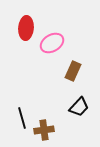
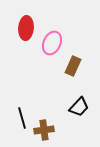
pink ellipse: rotated 35 degrees counterclockwise
brown rectangle: moved 5 px up
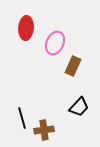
pink ellipse: moved 3 px right
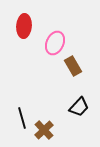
red ellipse: moved 2 px left, 2 px up
brown rectangle: rotated 54 degrees counterclockwise
brown cross: rotated 36 degrees counterclockwise
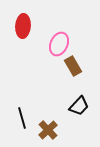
red ellipse: moved 1 px left
pink ellipse: moved 4 px right, 1 px down
black trapezoid: moved 1 px up
brown cross: moved 4 px right
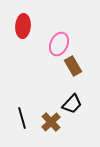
black trapezoid: moved 7 px left, 2 px up
brown cross: moved 3 px right, 8 px up
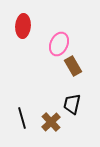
black trapezoid: rotated 150 degrees clockwise
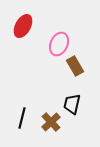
red ellipse: rotated 25 degrees clockwise
brown rectangle: moved 2 px right
black line: rotated 30 degrees clockwise
